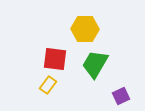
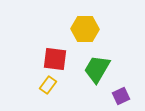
green trapezoid: moved 2 px right, 5 px down
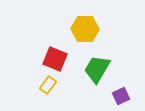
red square: rotated 15 degrees clockwise
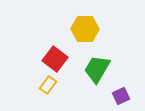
red square: rotated 15 degrees clockwise
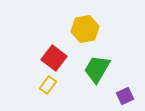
yellow hexagon: rotated 12 degrees counterclockwise
red square: moved 1 px left, 1 px up
purple square: moved 4 px right
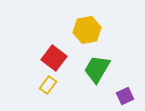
yellow hexagon: moved 2 px right, 1 px down
